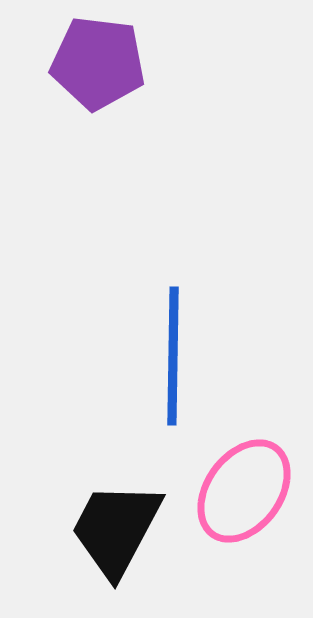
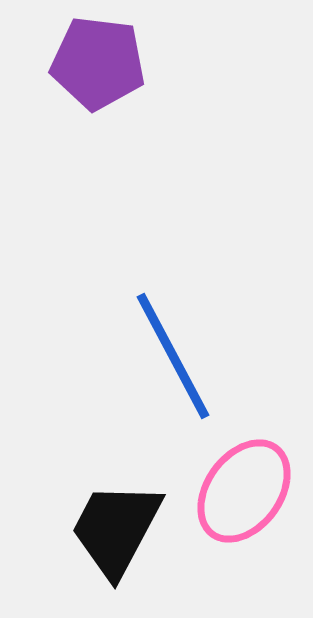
blue line: rotated 29 degrees counterclockwise
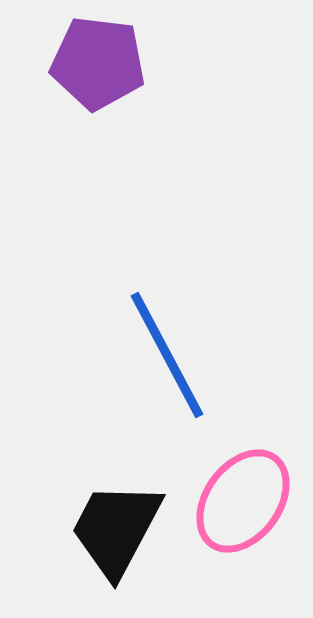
blue line: moved 6 px left, 1 px up
pink ellipse: moved 1 px left, 10 px down
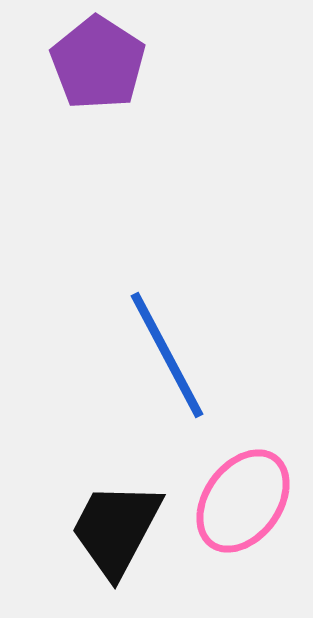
purple pentagon: rotated 26 degrees clockwise
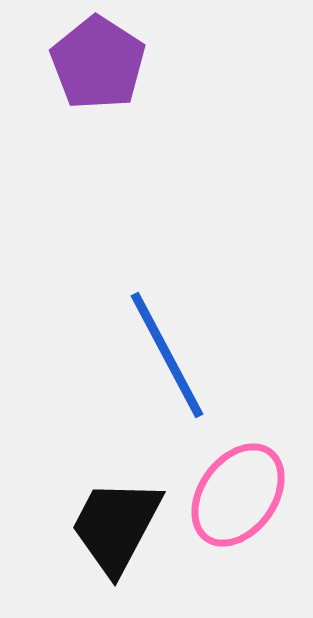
pink ellipse: moved 5 px left, 6 px up
black trapezoid: moved 3 px up
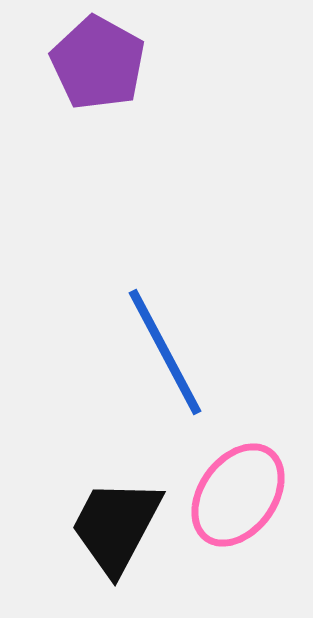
purple pentagon: rotated 4 degrees counterclockwise
blue line: moved 2 px left, 3 px up
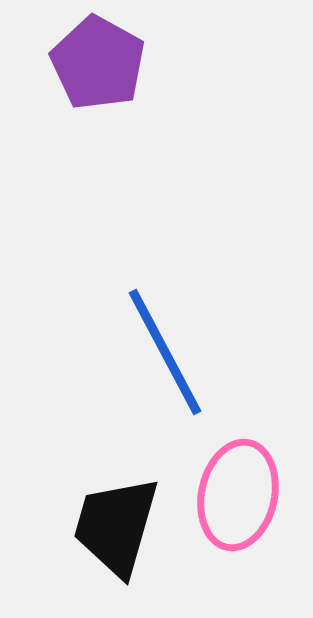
pink ellipse: rotated 24 degrees counterclockwise
black trapezoid: rotated 12 degrees counterclockwise
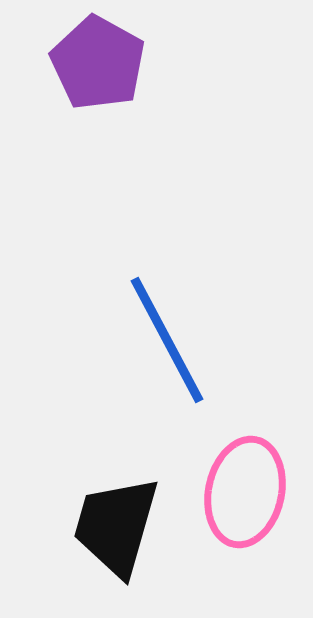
blue line: moved 2 px right, 12 px up
pink ellipse: moved 7 px right, 3 px up
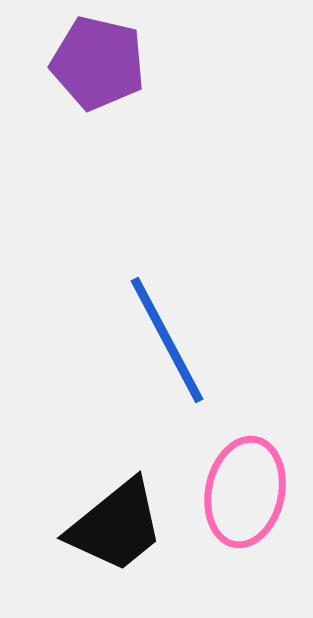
purple pentagon: rotated 16 degrees counterclockwise
black trapezoid: rotated 145 degrees counterclockwise
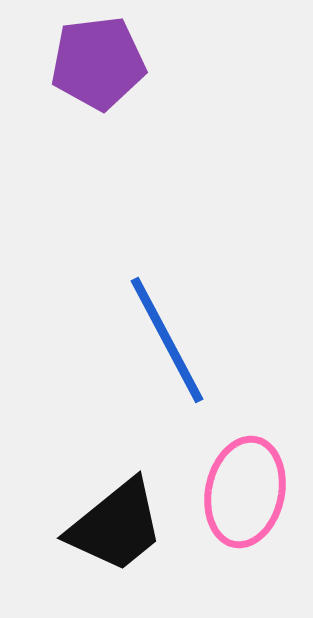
purple pentagon: rotated 20 degrees counterclockwise
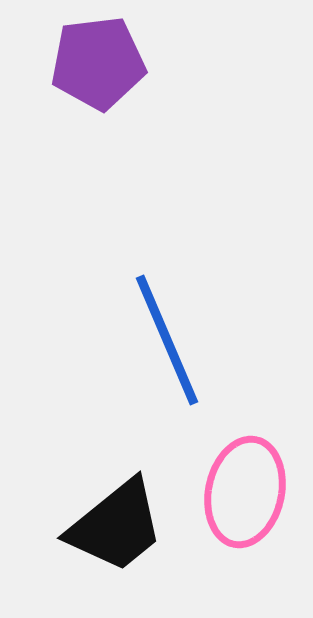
blue line: rotated 5 degrees clockwise
